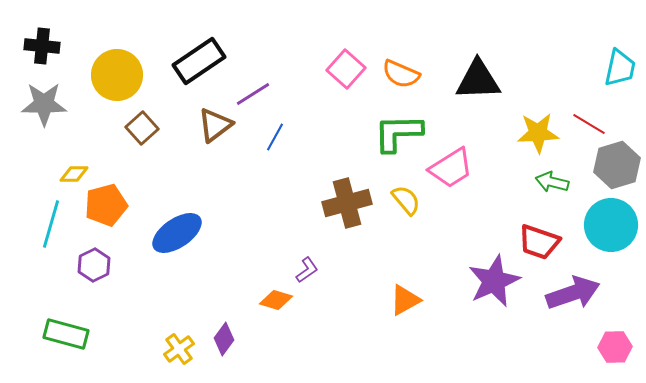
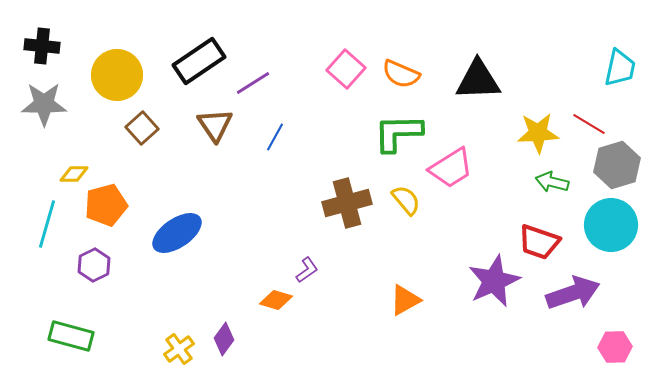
purple line: moved 11 px up
brown triangle: rotated 27 degrees counterclockwise
cyan line: moved 4 px left
green rectangle: moved 5 px right, 2 px down
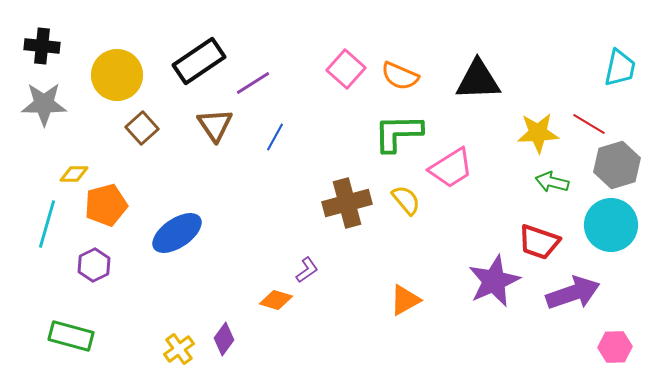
orange semicircle: moved 1 px left, 2 px down
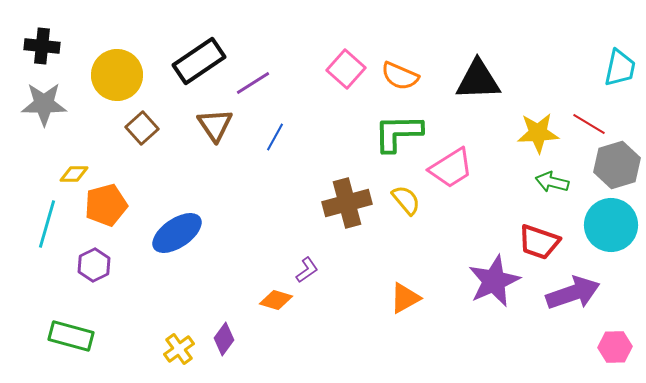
orange triangle: moved 2 px up
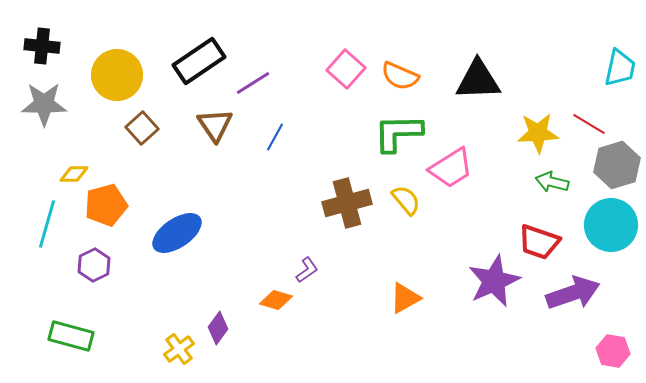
purple diamond: moved 6 px left, 11 px up
pink hexagon: moved 2 px left, 4 px down; rotated 12 degrees clockwise
